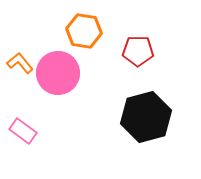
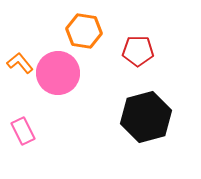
pink rectangle: rotated 28 degrees clockwise
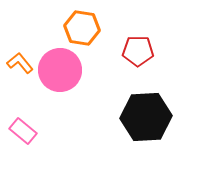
orange hexagon: moved 2 px left, 3 px up
pink circle: moved 2 px right, 3 px up
black hexagon: rotated 12 degrees clockwise
pink rectangle: rotated 24 degrees counterclockwise
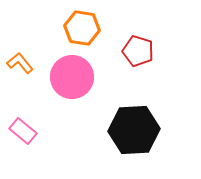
red pentagon: rotated 16 degrees clockwise
pink circle: moved 12 px right, 7 px down
black hexagon: moved 12 px left, 13 px down
